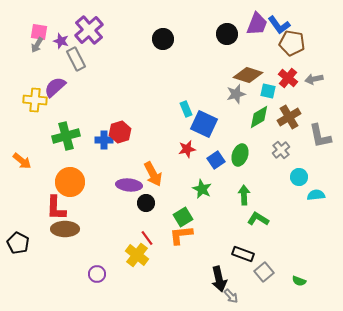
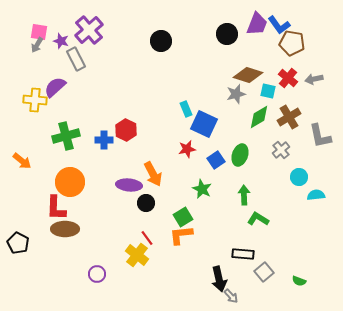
black circle at (163, 39): moved 2 px left, 2 px down
red hexagon at (120, 132): moved 6 px right, 2 px up; rotated 15 degrees counterclockwise
black rectangle at (243, 254): rotated 15 degrees counterclockwise
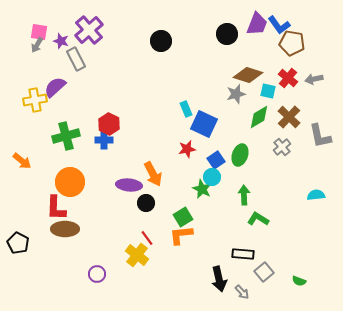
yellow cross at (35, 100): rotated 15 degrees counterclockwise
brown cross at (289, 117): rotated 15 degrees counterclockwise
red hexagon at (126, 130): moved 17 px left, 6 px up
gray cross at (281, 150): moved 1 px right, 3 px up
cyan circle at (299, 177): moved 87 px left
gray arrow at (231, 296): moved 11 px right, 4 px up
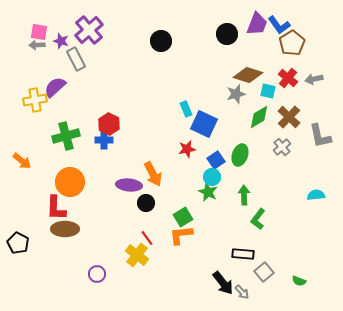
brown pentagon at (292, 43): rotated 30 degrees clockwise
gray arrow at (37, 45): rotated 56 degrees clockwise
green star at (202, 189): moved 6 px right, 3 px down
green L-shape at (258, 219): rotated 85 degrees counterclockwise
black arrow at (219, 279): moved 4 px right, 4 px down; rotated 25 degrees counterclockwise
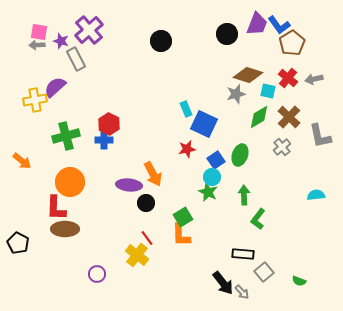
orange L-shape at (181, 235): rotated 85 degrees counterclockwise
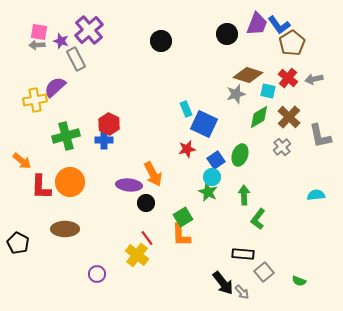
red L-shape at (56, 208): moved 15 px left, 21 px up
